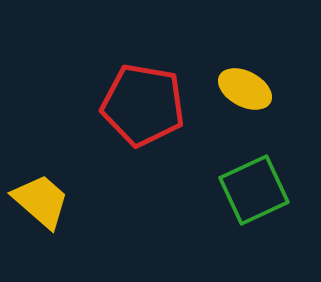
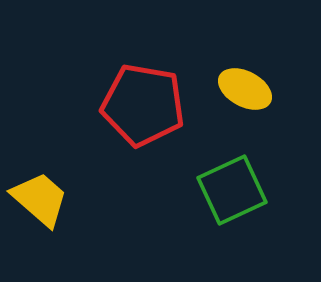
green square: moved 22 px left
yellow trapezoid: moved 1 px left, 2 px up
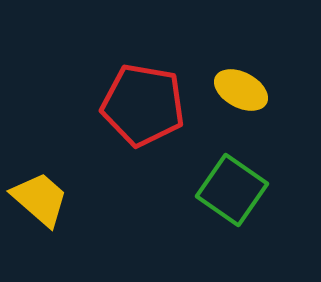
yellow ellipse: moved 4 px left, 1 px down
green square: rotated 30 degrees counterclockwise
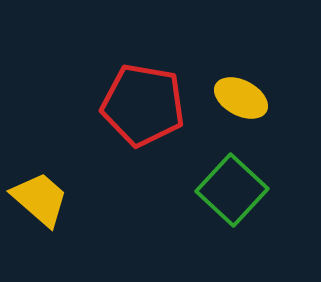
yellow ellipse: moved 8 px down
green square: rotated 8 degrees clockwise
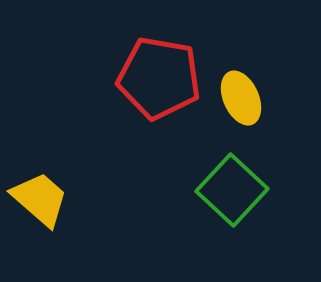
yellow ellipse: rotated 38 degrees clockwise
red pentagon: moved 16 px right, 27 px up
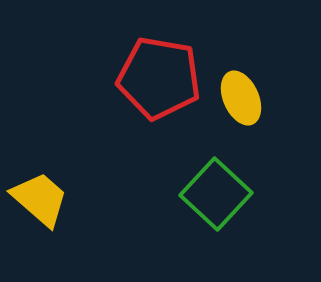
green square: moved 16 px left, 4 px down
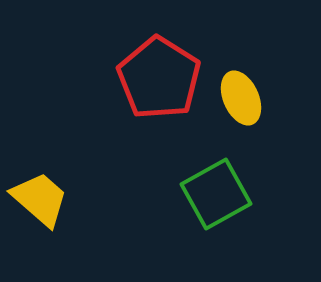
red pentagon: rotated 22 degrees clockwise
green square: rotated 18 degrees clockwise
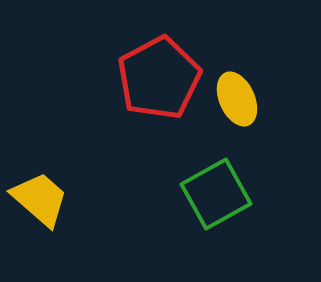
red pentagon: rotated 12 degrees clockwise
yellow ellipse: moved 4 px left, 1 px down
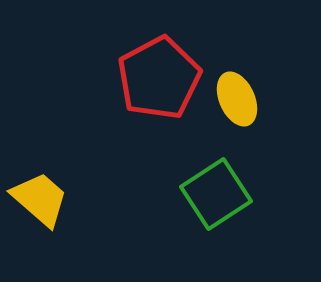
green square: rotated 4 degrees counterclockwise
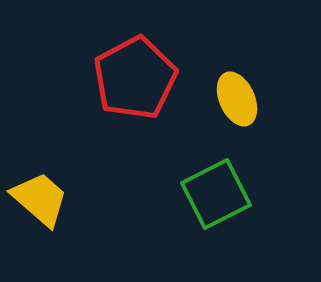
red pentagon: moved 24 px left
green square: rotated 6 degrees clockwise
